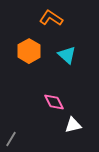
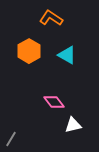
cyan triangle: rotated 12 degrees counterclockwise
pink diamond: rotated 10 degrees counterclockwise
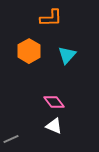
orange L-shape: rotated 145 degrees clockwise
cyan triangle: rotated 42 degrees clockwise
white triangle: moved 19 px left, 1 px down; rotated 36 degrees clockwise
gray line: rotated 35 degrees clockwise
